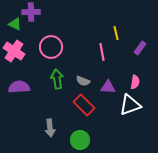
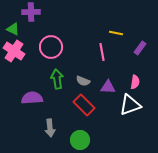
green triangle: moved 2 px left, 5 px down
yellow line: rotated 64 degrees counterclockwise
purple semicircle: moved 13 px right, 11 px down
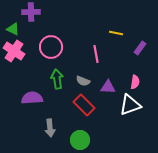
pink line: moved 6 px left, 2 px down
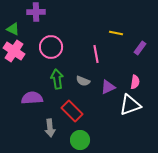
purple cross: moved 5 px right
purple triangle: rotated 28 degrees counterclockwise
red rectangle: moved 12 px left, 6 px down
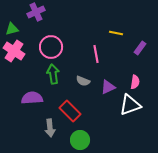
purple cross: rotated 24 degrees counterclockwise
green triangle: moved 1 px left; rotated 40 degrees counterclockwise
green arrow: moved 4 px left, 5 px up
red rectangle: moved 2 px left
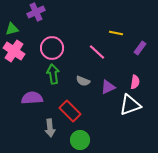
pink circle: moved 1 px right, 1 px down
pink line: moved 1 px right, 2 px up; rotated 36 degrees counterclockwise
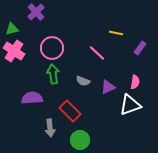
purple cross: rotated 18 degrees counterclockwise
pink line: moved 1 px down
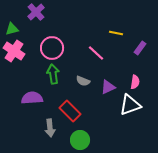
pink line: moved 1 px left
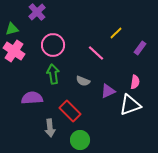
purple cross: moved 1 px right
yellow line: rotated 56 degrees counterclockwise
pink circle: moved 1 px right, 3 px up
purple triangle: moved 4 px down
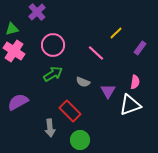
green arrow: rotated 66 degrees clockwise
gray semicircle: moved 1 px down
purple triangle: rotated 35 degrees counterclockwise
purple semicircle: moved 14 px left, 4 px down; rotated 25 degrees counterclockwise
